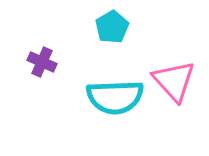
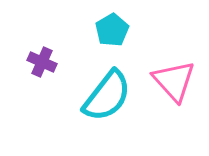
cyan pentagon: moved 3 px down
cyan semicircle: moved 8 px left, 1 px up; rotated 50 degrees counterclockwise
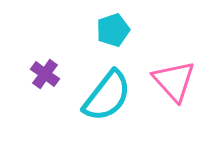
cyan pentagon: moved 1 px right; rotated 12 degrees clockwise
purple cross: moved 3 px right, 12 px down; rotated 12 degrees clockwise
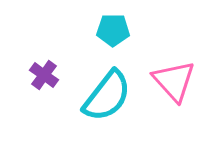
cyan pentagon: rotated 20 degrees clockwise
purple cross: moved 1 px left, 1 px down
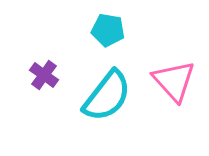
cyan pentagon: moved 5 px left; rotated 8 degrees clockwise
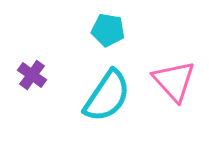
purple cross: moved 12 px left
cyan semicircle: rotated 4 degrees counterclockwise
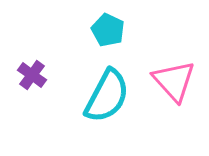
cyan pentagon: rotated 16 degrees clockwise
cyan semicircle: rotated 6 degrees counterclockwise
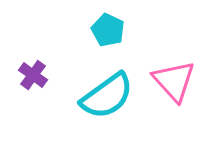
purple cross: moved 1 px right
cyan semicircle: rotated 26 degrees clockwise
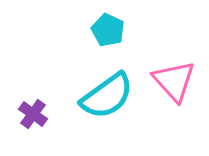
purple cross: moved 39 px down
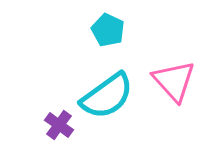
purple cross: moved 26 px right, 11 px down
